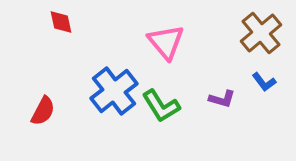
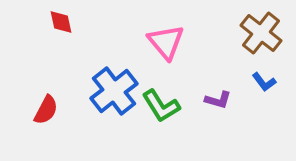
brown cross: rotated 12 degrees counterclockwise
purple L-shape: moved 4 px left, 1 px down
red semicircle: moved 3 px right, 1 px up
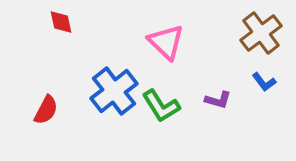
brown cross: rotated 15 degrees clockwise
pink triangle: rotated 6 degrees counterclockwise
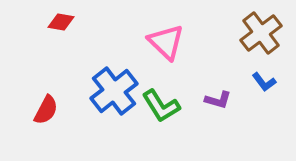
red diamond: rotated 68 degrees counterclockwise
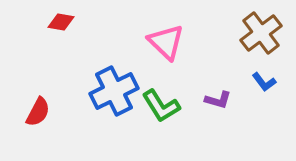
blue cross: rotated 12 degrees clockwise
red semicircle: moved 8 px left, 2 px down
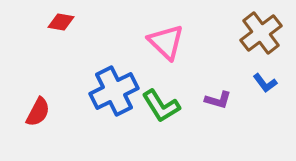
blue L-shape: moved 1 px right, 1 px down
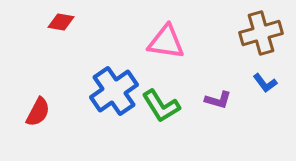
brown cross: rotated 21 degrees clockwise
pink triangle: rotated 36 degrees counterclockwise
blue cross: rotated 9 degrees counterclockwise
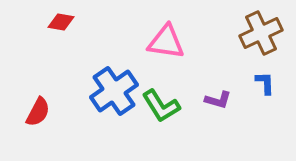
brown cross: rotated 9 degrees counterclockwise
blue L-shape: rotated 145 degrees counterclockwise
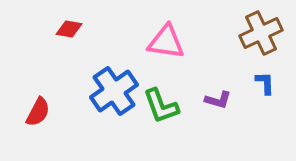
red diamond: moved 8 px right, 7 px down
green L-shape: rotated 12 degrees clockwise
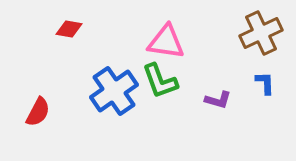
green L-shape: moved 1 px left, 25 px up
